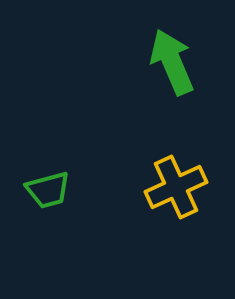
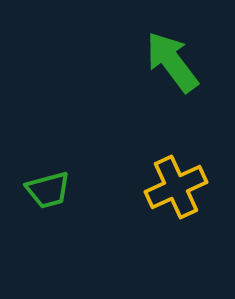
green arrow: rotated 14 degrees counterclockwise
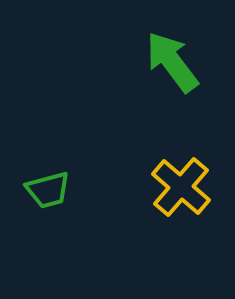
yellow cross: moved 5 px right; rotated 24 degrees counterclockwise
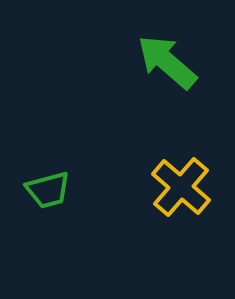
green arrow: moved 5 px left; rotated 12 degrees counterclockwise
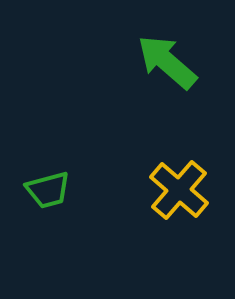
yellow cross: moved 2 px left, 3 px down
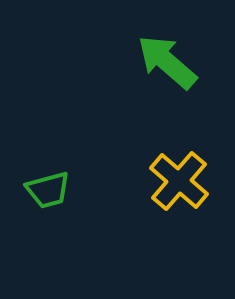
yellow cross: moved 9 px up
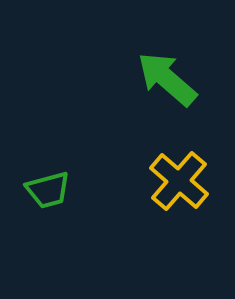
green arrow: moved 17 px down
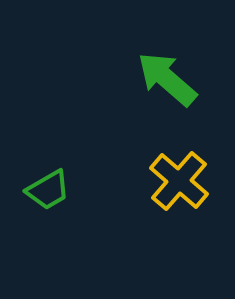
green trapezoid: rotated 15 degrees counterclockwise
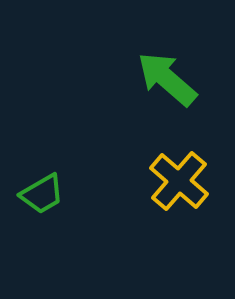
green trapezoid: moved 6 px left, 4 px down
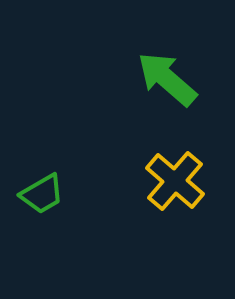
yellow cross: moved 4 px left
